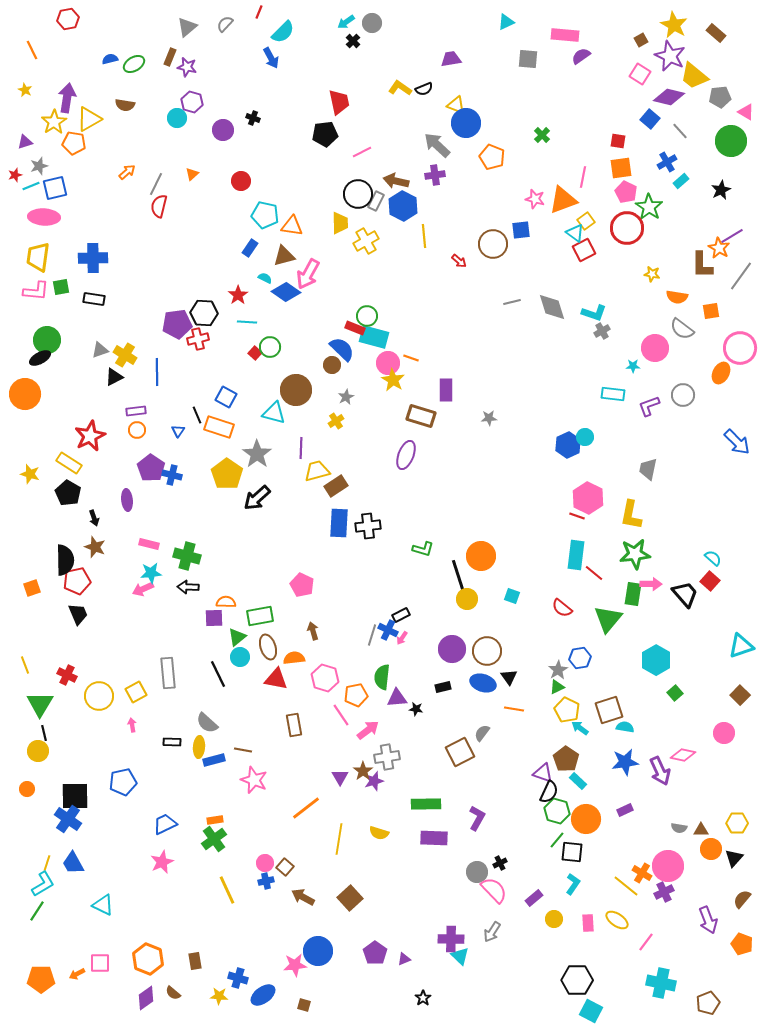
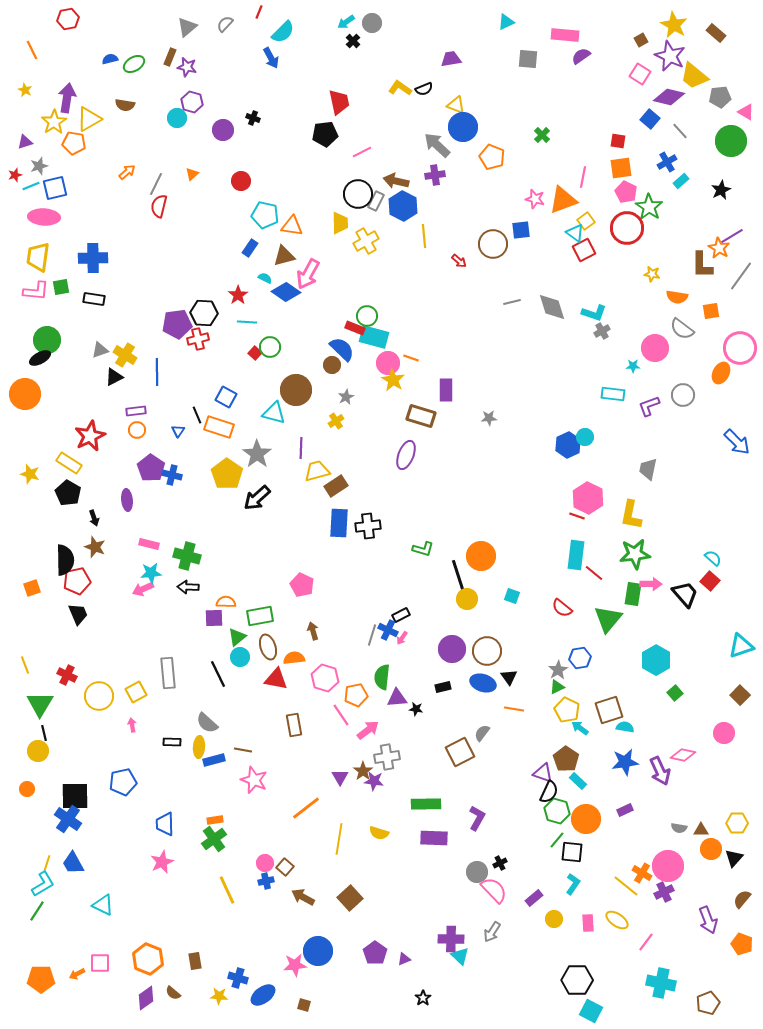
blue circle at (466, 123): moved 3 px left, 4 px down
purple star at (374, 781): rotated 24 degrees clockwise
blue trapezoid at (165, 824): rotated 65 degrees counterclockwise
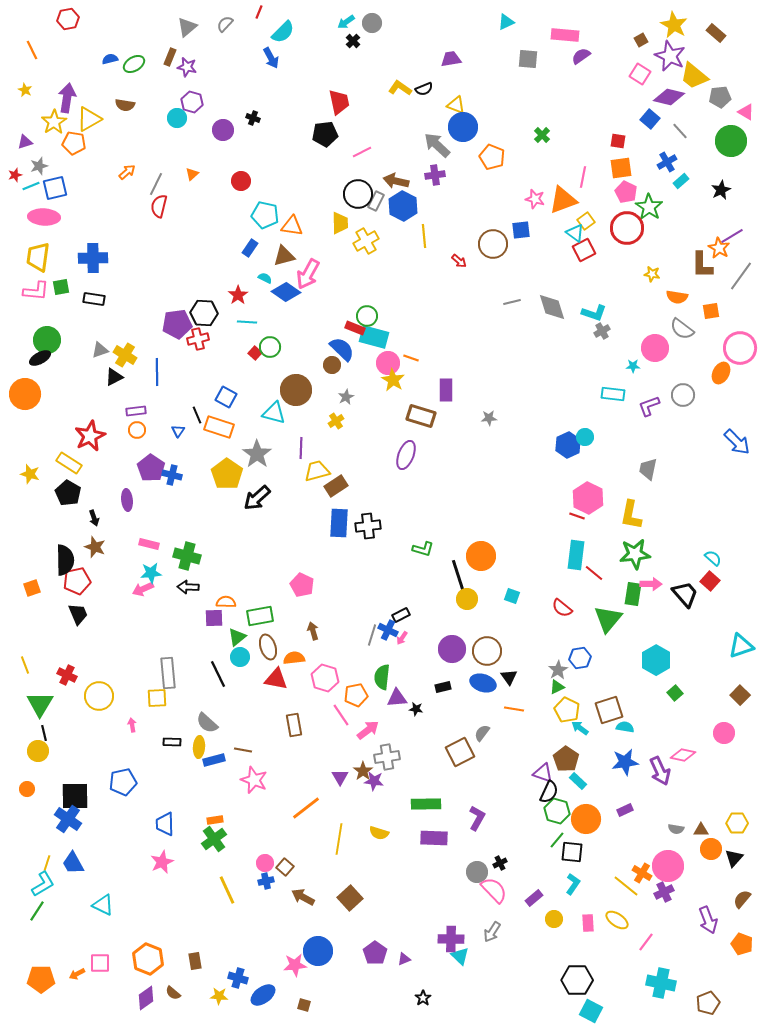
yellow square at (136, 692): moved 21 px right, 6 px down; rotated 25 degrees clockwise
gray semicircle at (679, 828): moved 3 px left, 1 px down
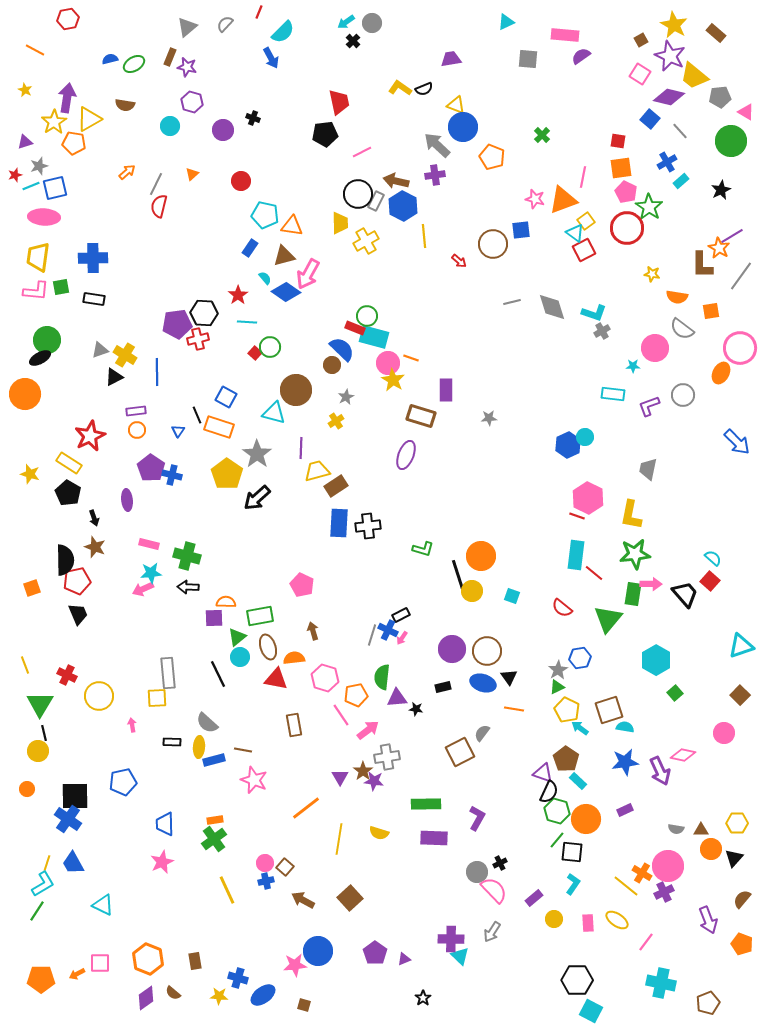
orange line at (32, 50): moved 3 px right; rotated 36 degrees counterclockwise
cyan circle at (177, 118): moved 7 px left, 8 px down
cyan semicircle at (265, 278): rotated 24 degrees clockwise
yellow circle at (467, 599): moved 5 px right, 8 px up
brown arrow at (303, 897): moved 3 px down
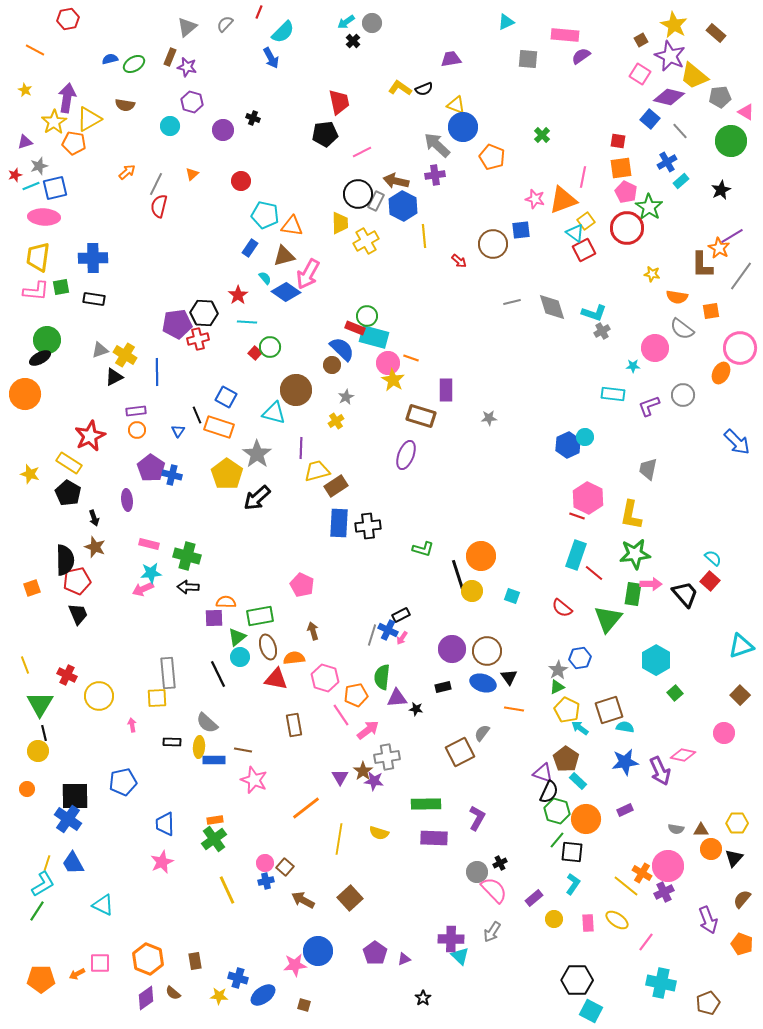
cyan rectangle at (576, 555): rotated 12 degrees clockwise
blue rectangle at (214, 760): rotated 15 degrees clockwise
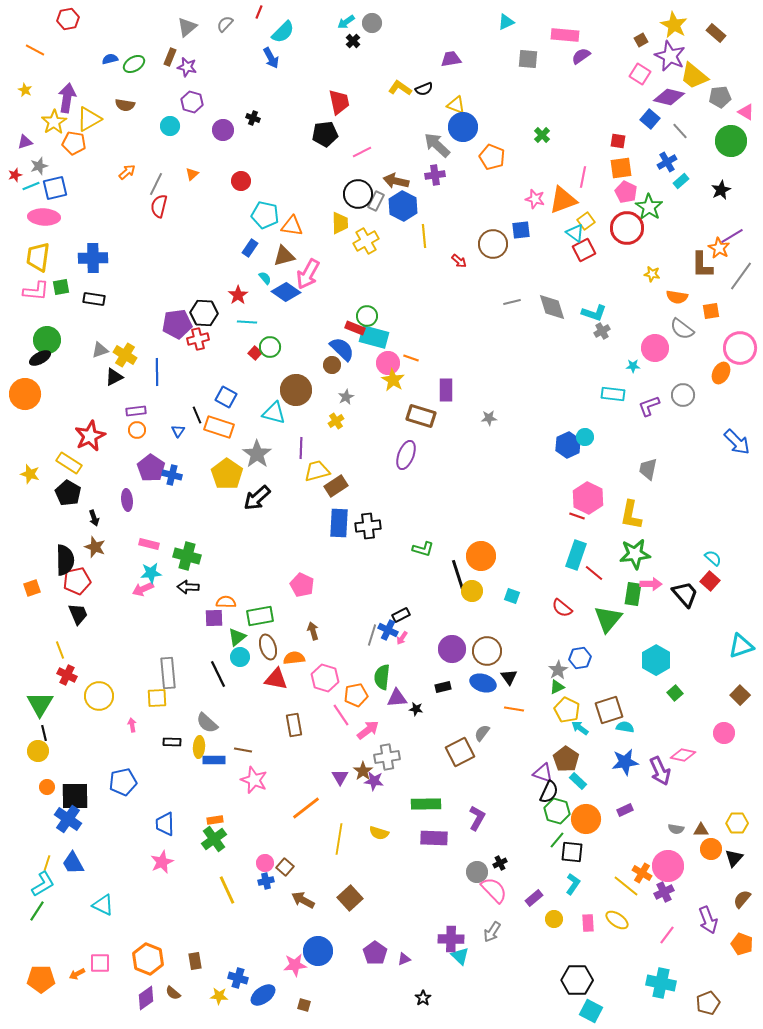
yellow line at (25, 665): moved 35 px right, 15 px up
orange circle at (27, 789): moved 20 px right, 2 px up
pink line at (646, 942): moved 21 px right, 7 px up
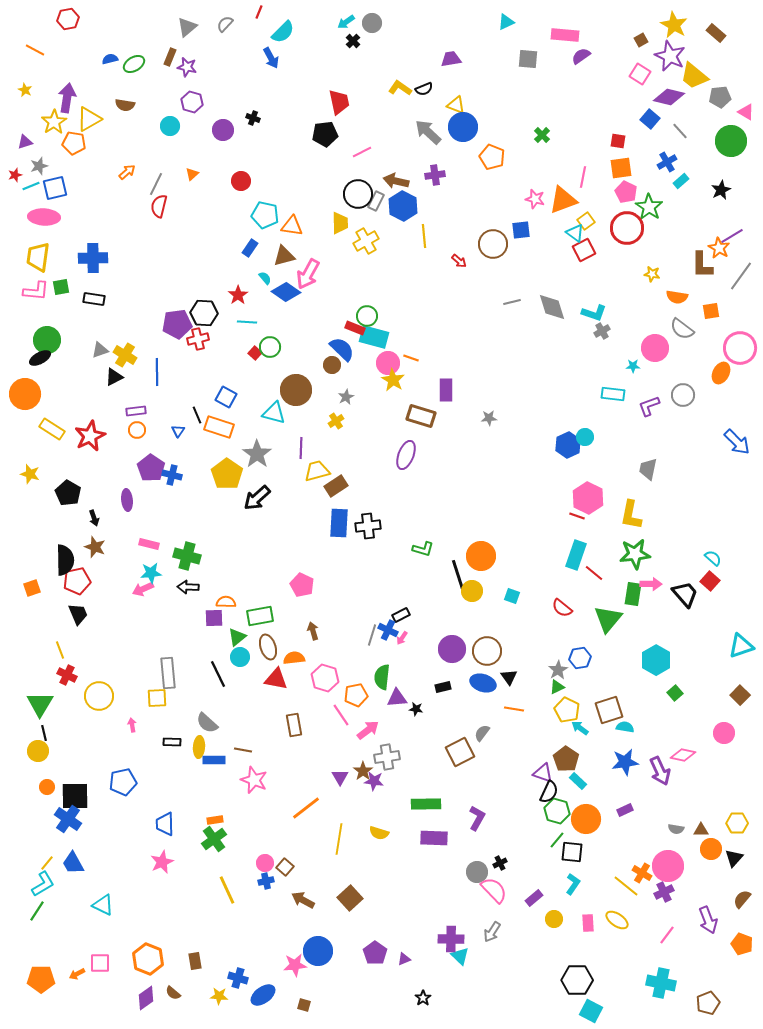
gray arrow at (437, 145): moved 9 px left, 13 px up
yellow rectangle at (69, 463): moved 17 px left, 34 px up
yellow line at (47, 863): rotated 21 degrees clockwise
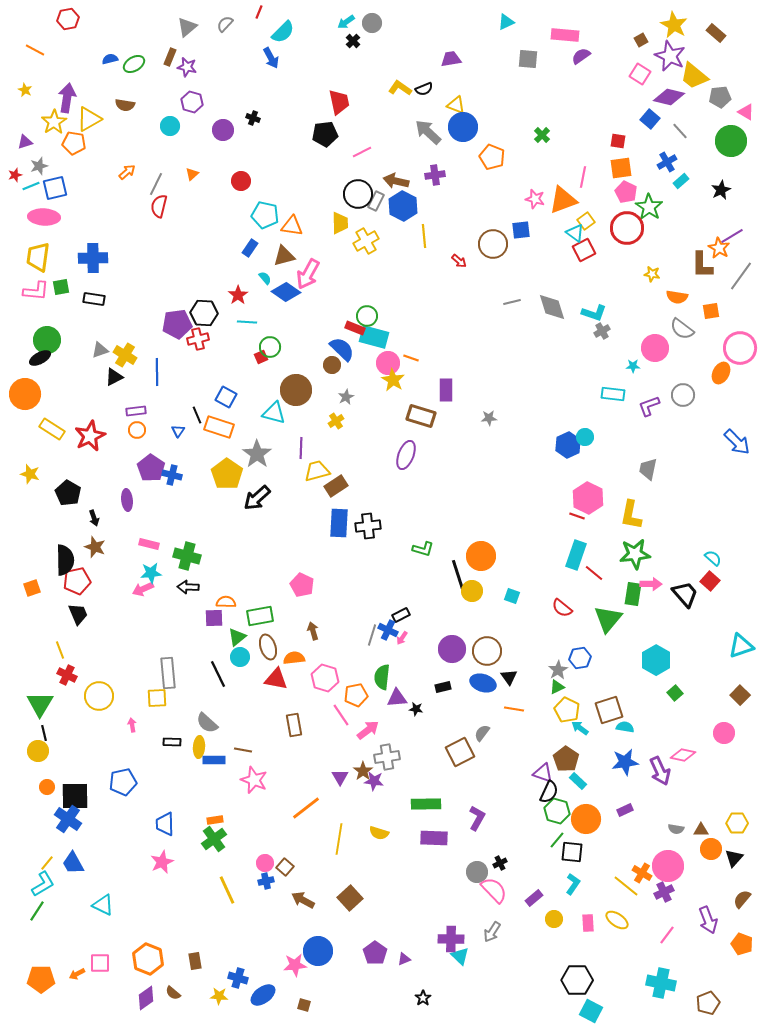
red square at (255, 353): moved 6 px right, 4 px down; rotated 24 degrees clockwise
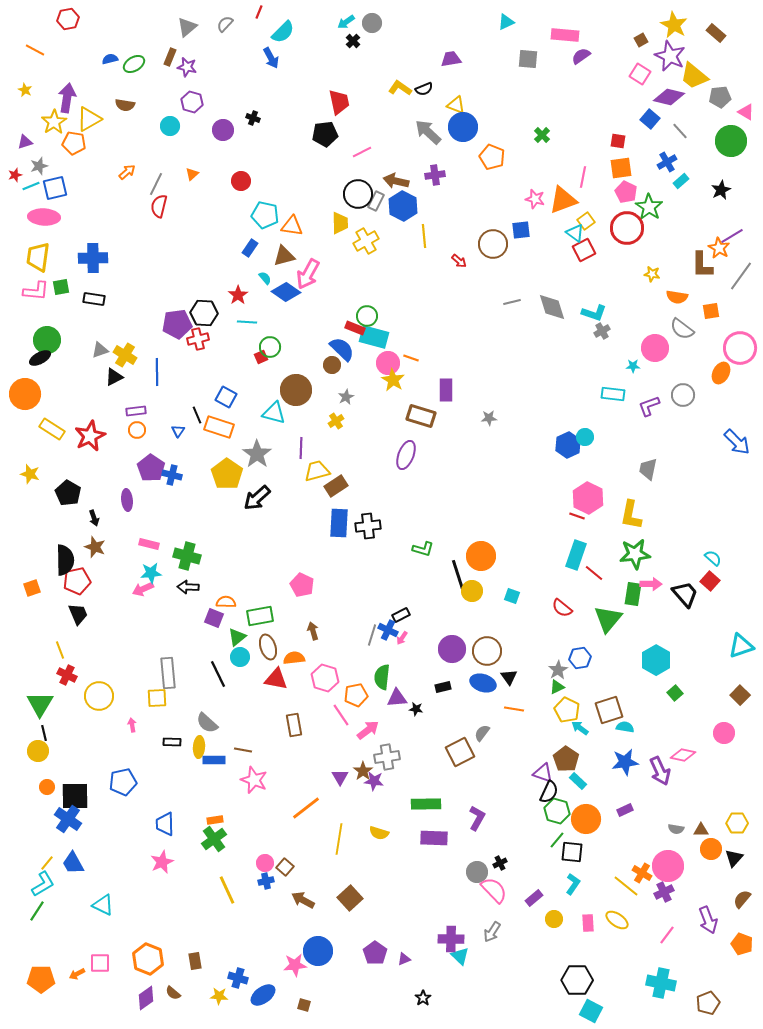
purple square at (214, 618): rotated 24 degrees clockwise
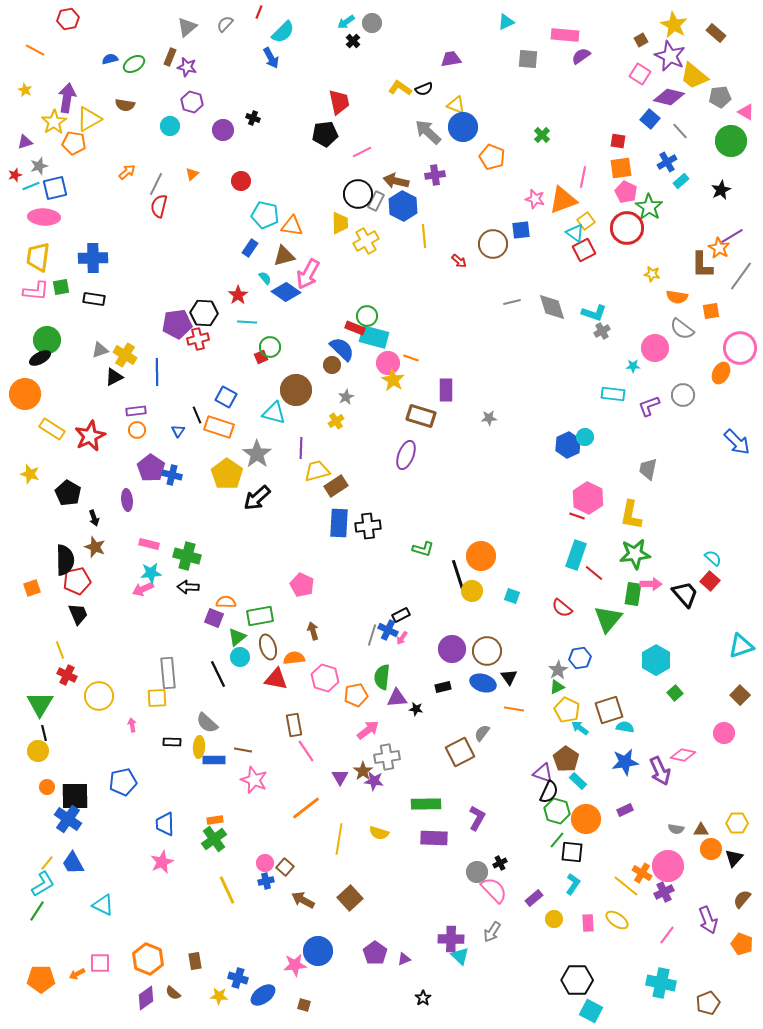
pink line at (341, 715): moved 35 px left, 36 px down
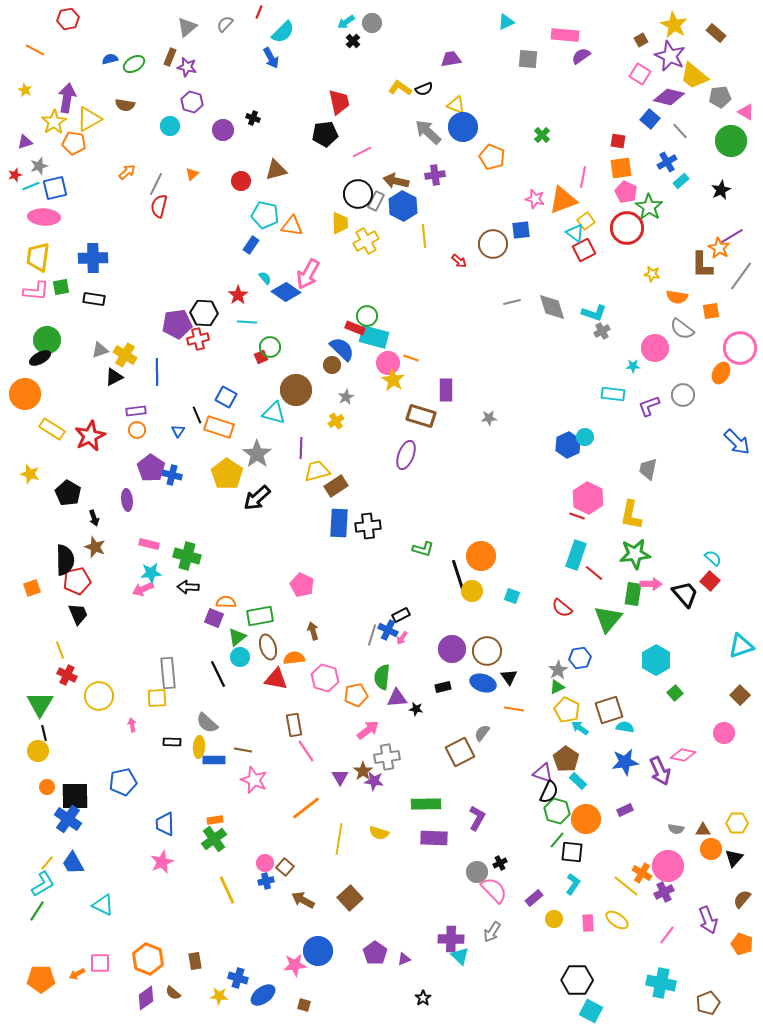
blue rectangle at (250, 248): moved 1 px right, 3 px up
brown triangle at (284, 256): moved 8 px left, 86 px up
brown triangle at (701, 830): moved 2 px right
